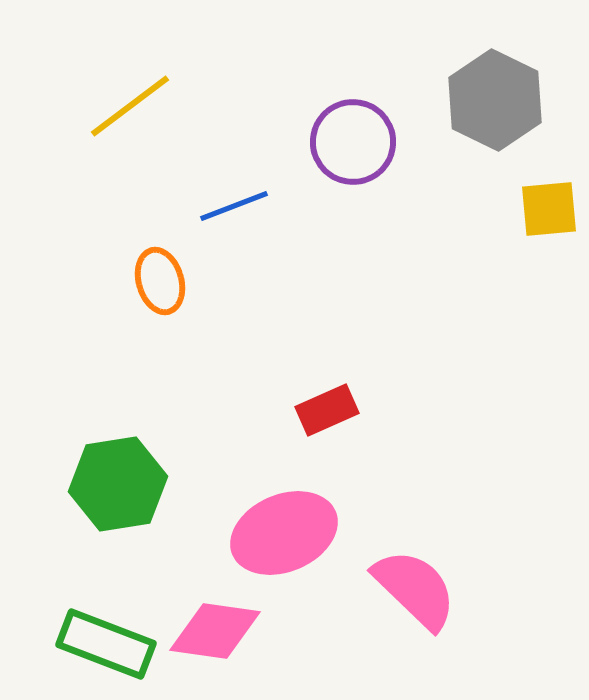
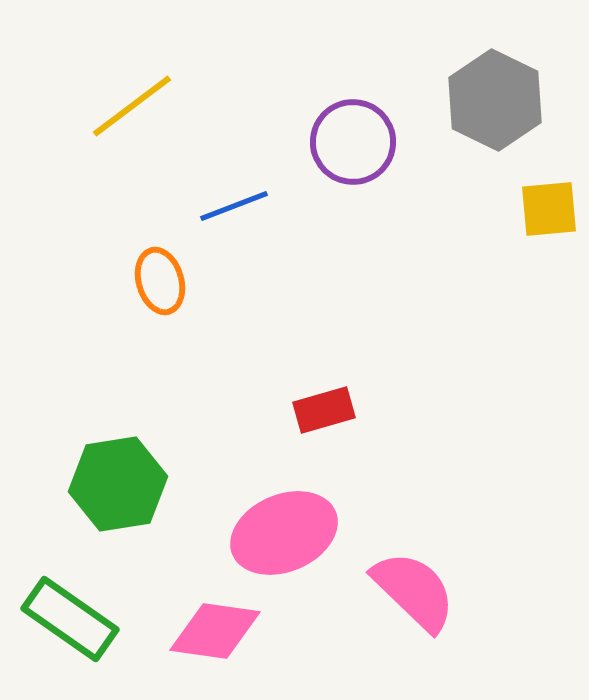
yellow line: moved 2 px right
red rectangle: moved 3 px left; rotated 8 degrees clockwise
pink semicircle: moved 1 px left, 2 px down
green rectangle: moved 36 px left, 25 px up; rotated 14 degrees clockwise
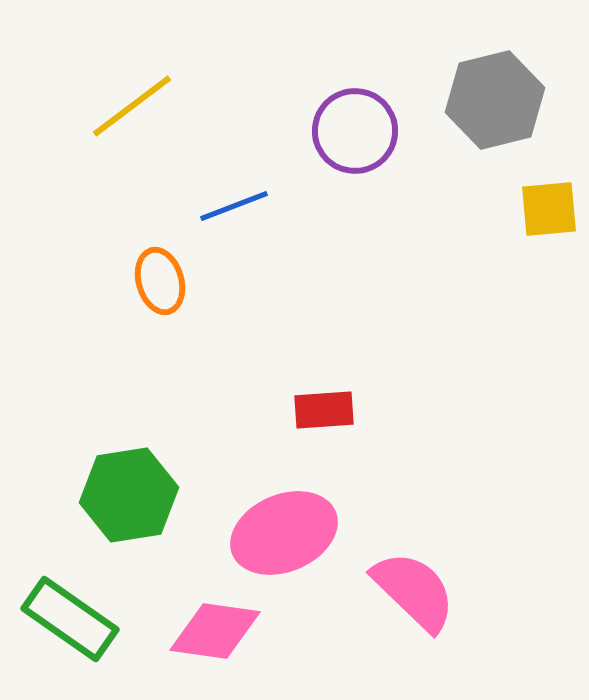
gray hexagon: rotated 20 degrees clockwise
purple circle: moved 2 px right, 11 px up
red rectangle: rotated 12 degrees clockwise
green hexagon: moved 11 px right, 11 px down
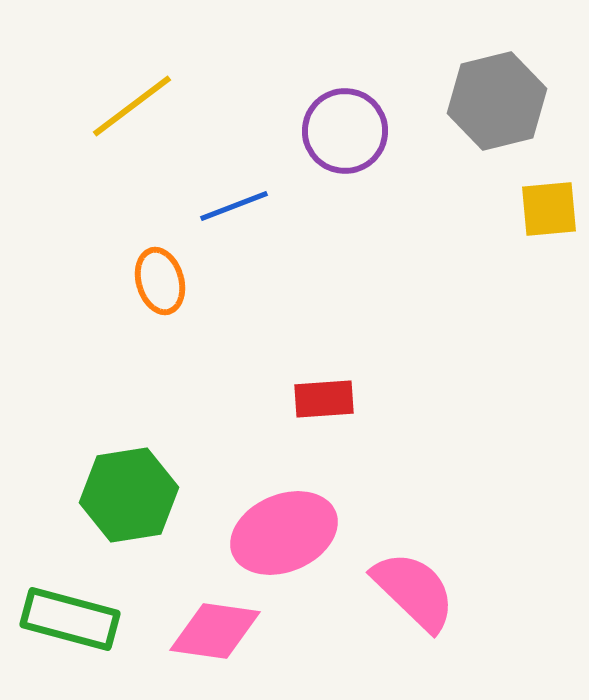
gray hexagon: moved 2 px right, 1 px down
purple circle: moved 10 px left
red rectangle: moved 11 px up
green rectangle: rotated 20 degrees counterclockwise
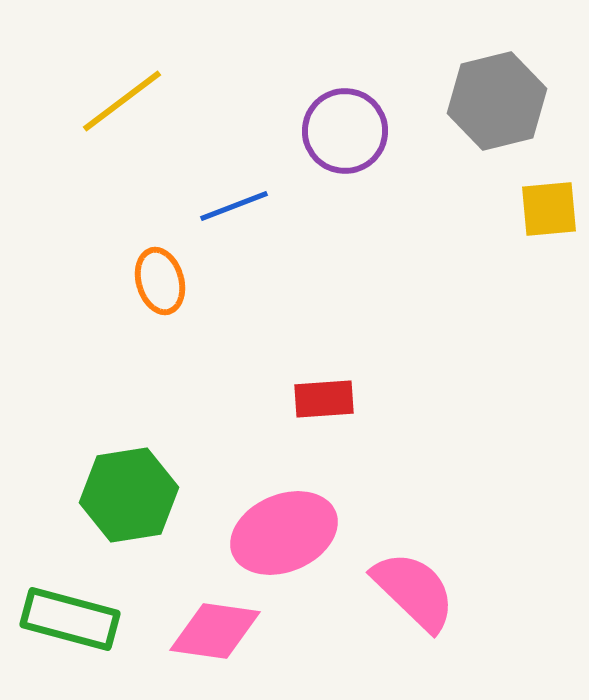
yellow line: moved 10 px left, 5 px up
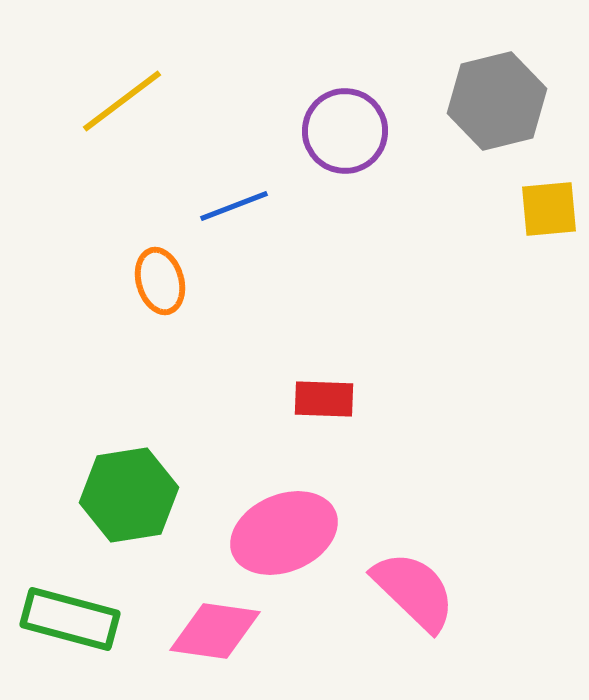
red rectangle: rotated 6 degrees clockwise
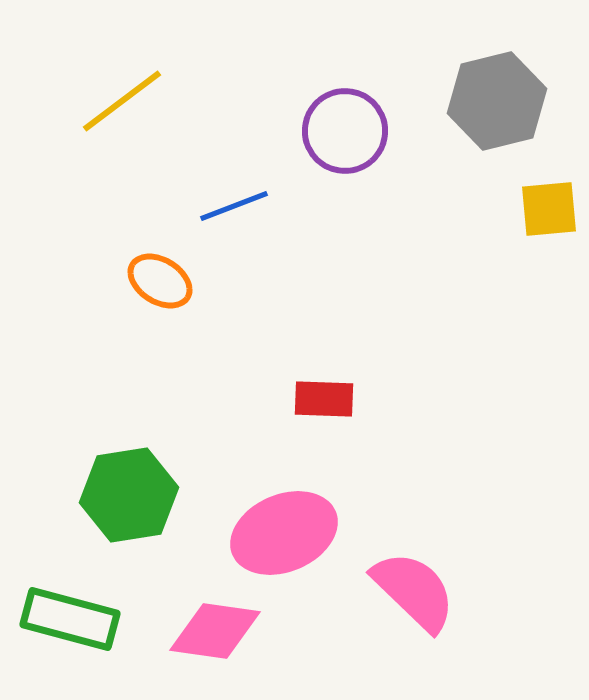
orange ellipse: rotated 42 degrees counterclockwise
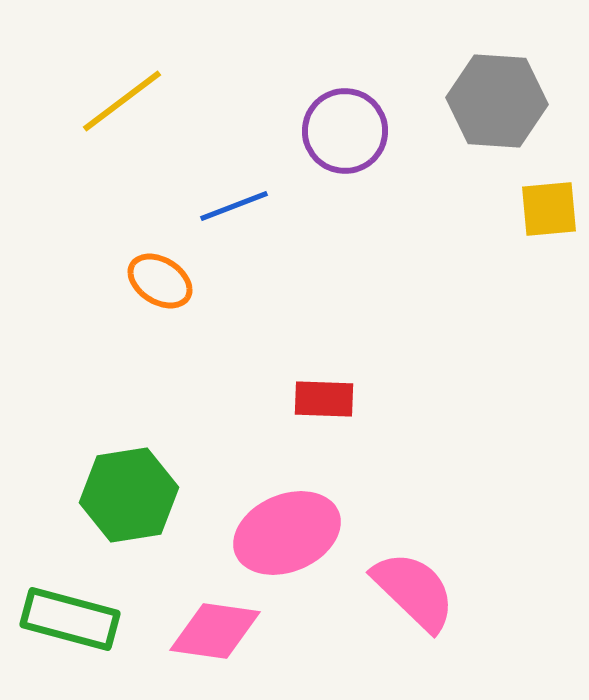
gray hexagon: rotated 18 degrees clockwise
pink ellipse: moved 3 px right
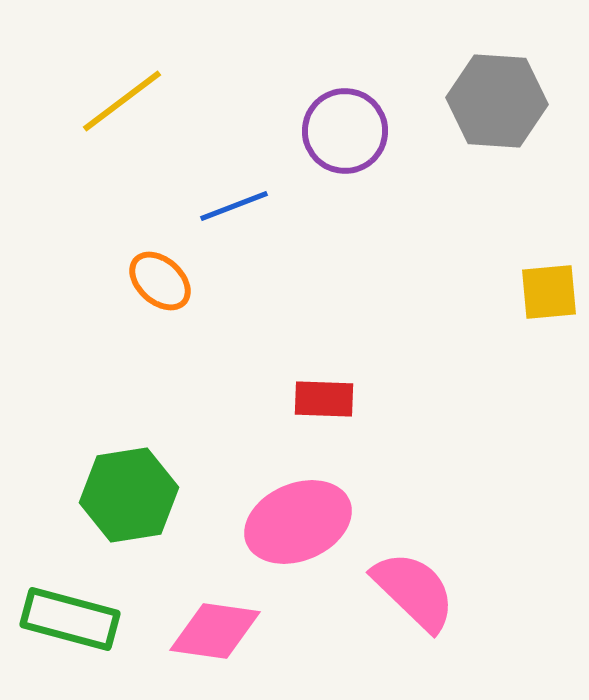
yellow square: moved 83 px down
orange ellipse: rotated 10 degrees clockwise
pink ellipse: moved 11 px right, 11 px up
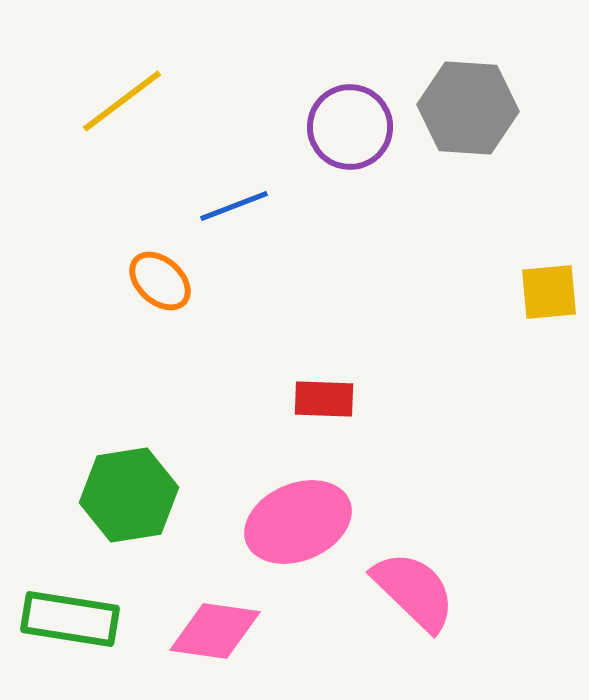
gray hexagon: moved 29 px left, 7 px down
purple circle: moved 5 px right, 4 px up
green rectangle: rotated 6 degrees counterclockwise
